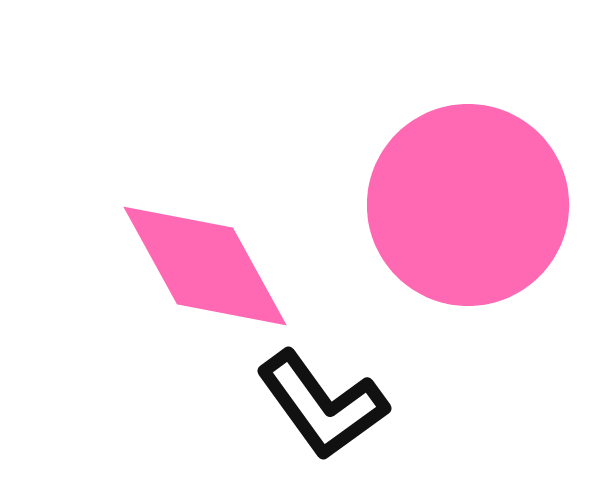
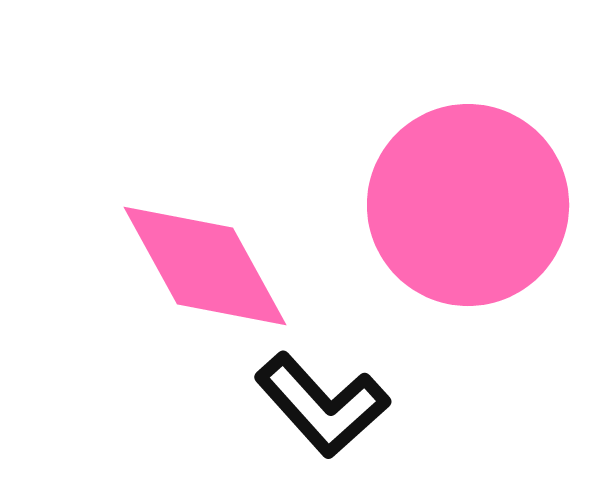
black L-shape: rotated 6 degrees counterclockwise
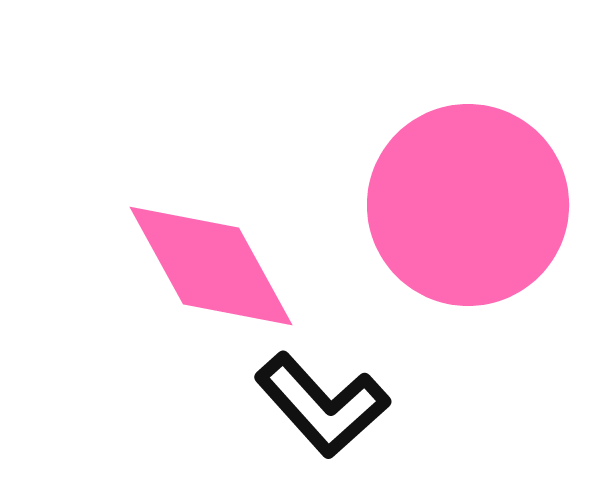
pink diamond: moved 6 px right
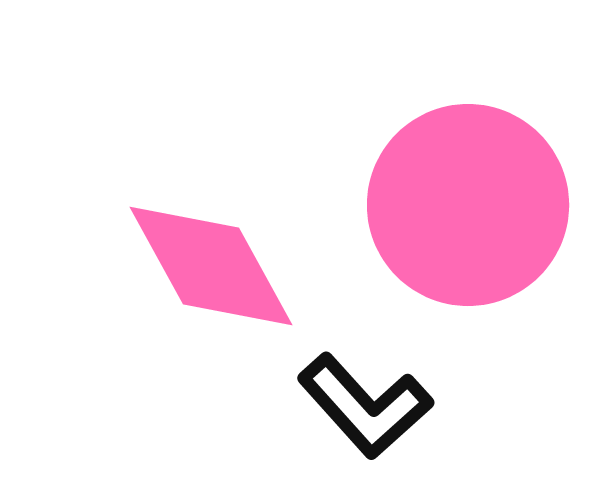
black L-shape: moved 43 px right, 1 px down
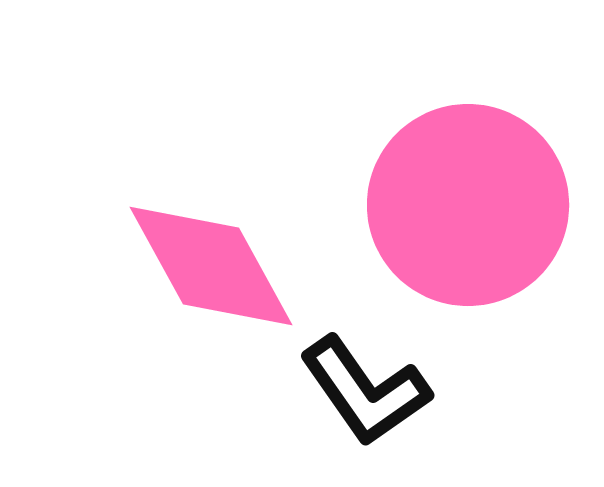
black L-shape: moved 15 px up; rotated 7 degrees clockwise
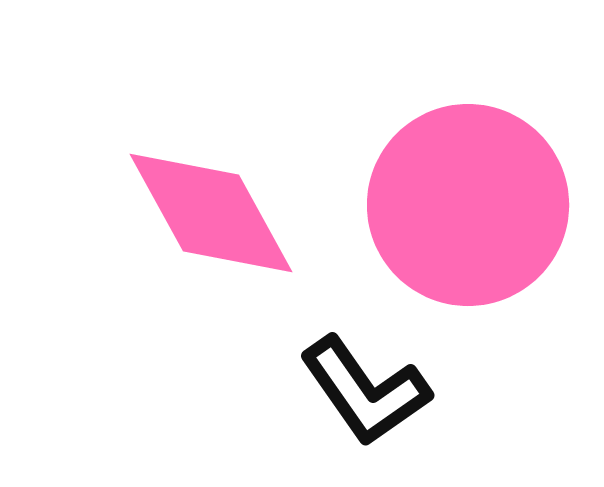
pink diamond: moved 53 px up
